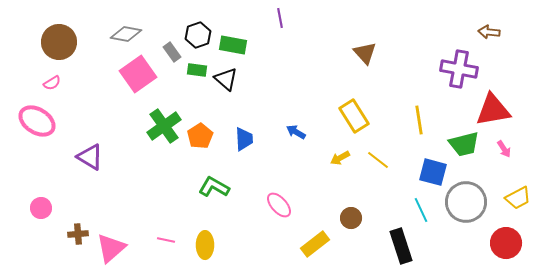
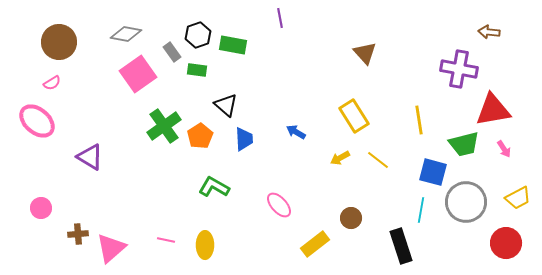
black triangle at (226, 79): moved 26 px down
pink ellipse at (37, 121): rotated 9 degrees clockwise
cyan line at (421, 210): rotated 35 degrees clockwise
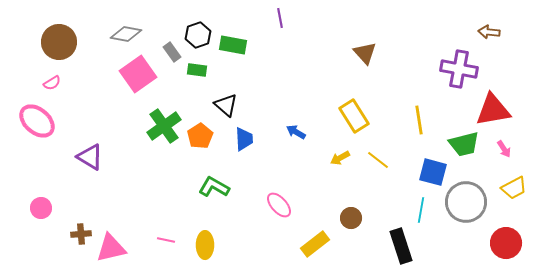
yellow trapezoid at (518, 198): moved 4 px left, 10 px up
brown cross at (78, 234): moved 3 px right
pink triangle at (111, 248): rotated 28 degrees clockwise
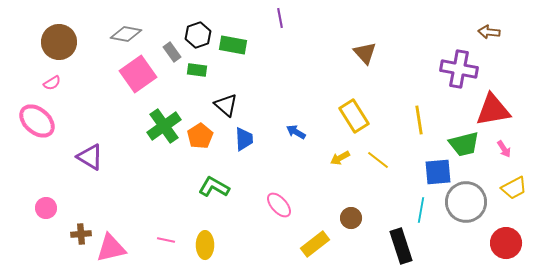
blue square at (433, 172): moved 5 px right; rotated 20 degrees counterclockwise
pink circle at (41, 208): moved 5 px right
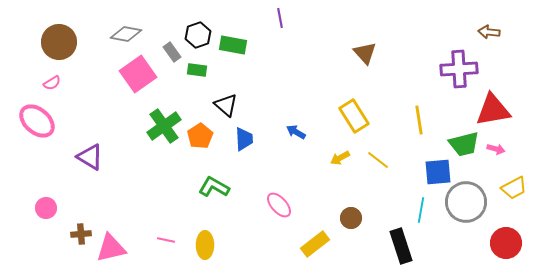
purple cross at (459, 69): rotated 15 degrees counterclockwise
pink arrow at (504, 149): moved 8 px left; rotated 42 degrees counterclockwise
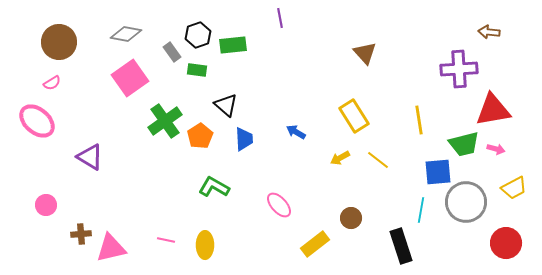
green rectangle at (233, 45): rotated 16 degrees counterclockwise
pink square at (138, 74): moved 8 px left, 4 px down
green cross at (164, 126): moved 1 px right, 5 px up
pink circle at (46, 208): moved 3 px up
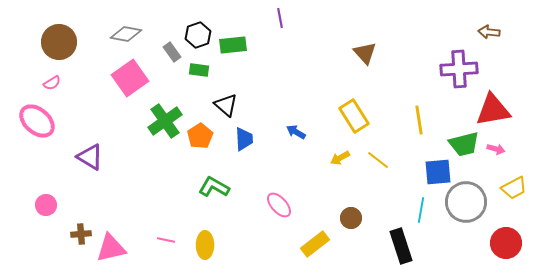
green rectangle at (197, 70): moved 2 px right
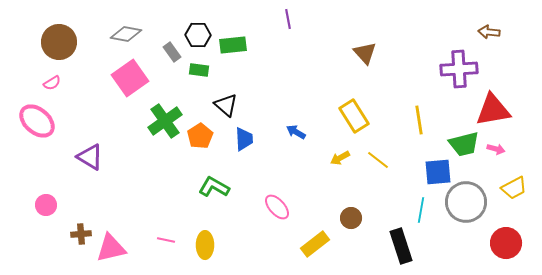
purple line at (280, 18): moved 8 px right, 1 px down
black hexagon at (198, 35): rotated 20 degrees clockwise
pink ellipse at (279, 205): moved 2 px left, 2 px down
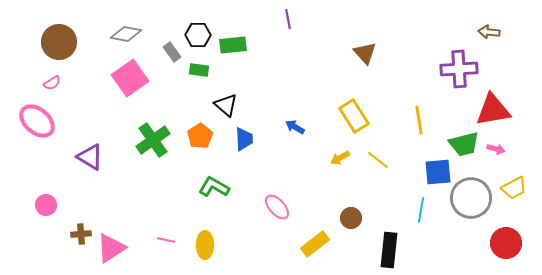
green cross at (165, 121): moved 12 px left, 19 px down
blue arrow at (296, 132): moved 1 px left, 5 px up
gray circle at (466, 202): moved 5 px right, 4 px up
black rectangle at (401, 246): moved 12 px left, 4 px down; rotated 24 degrees clockwise
pink triangle at (111, 248): rotated 20 degrees counterclockwise
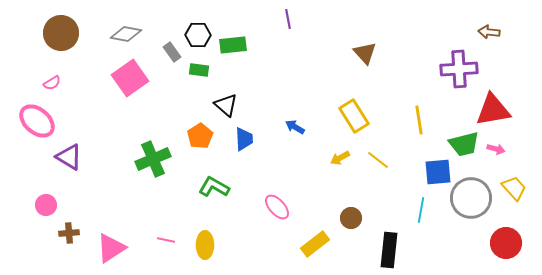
brown circle at (59, 42): moved 2 px right, 9 px up
green cross at (153, 140): moved 19 px down; rotated 12 degrees clockwise
purple triangle at (90, 157): moved 21 px left
yellow trapezoid at (514, 188): rotated 104 degrees counterclockwise
brown cross at (81, 234): moved 12 px left, 1 px up
